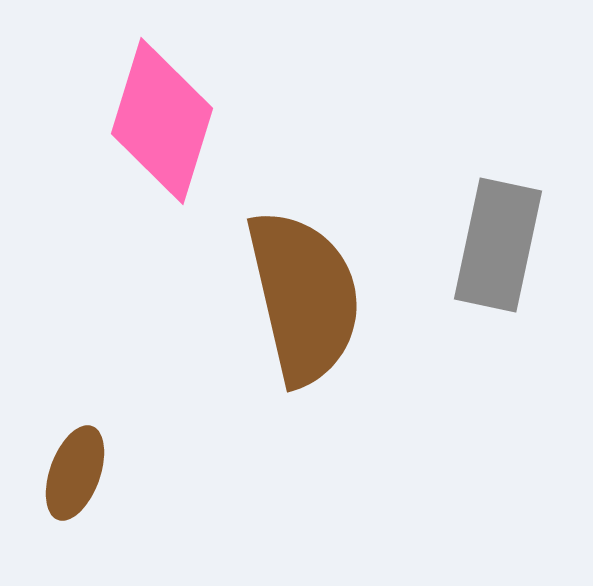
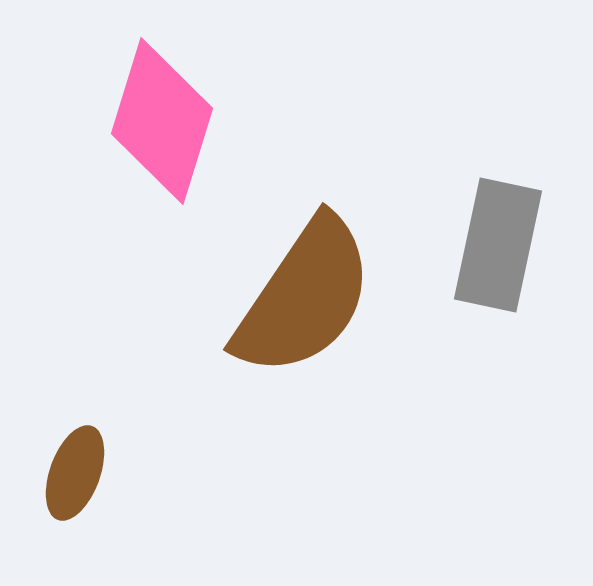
brown semicircle: rotated 47 degrees clockwise
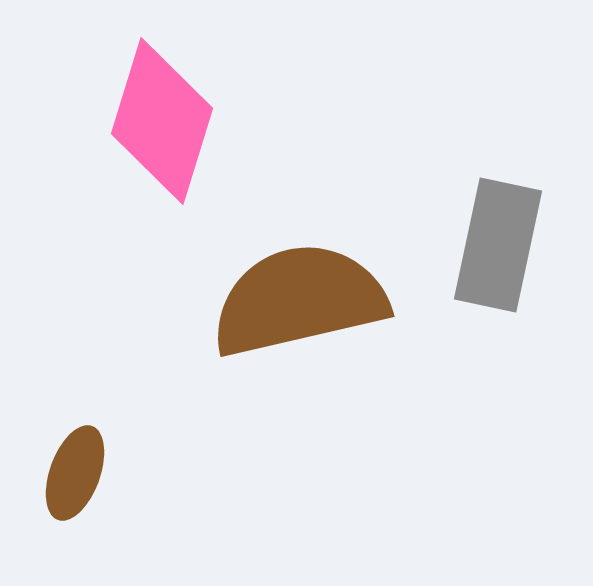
brown semicircle: moved 5 px left, 3 px down; rotated 137 degrees counterclockwise
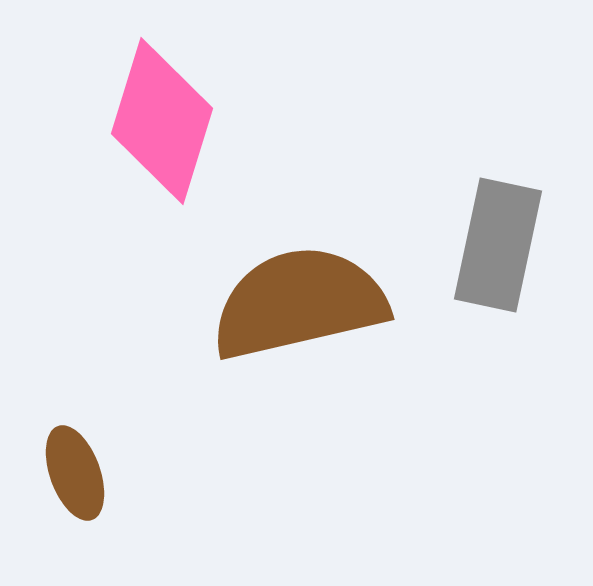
brown semicircle: moved 3 px down
brown ellipse: rotated 40 degrees counterclockwise
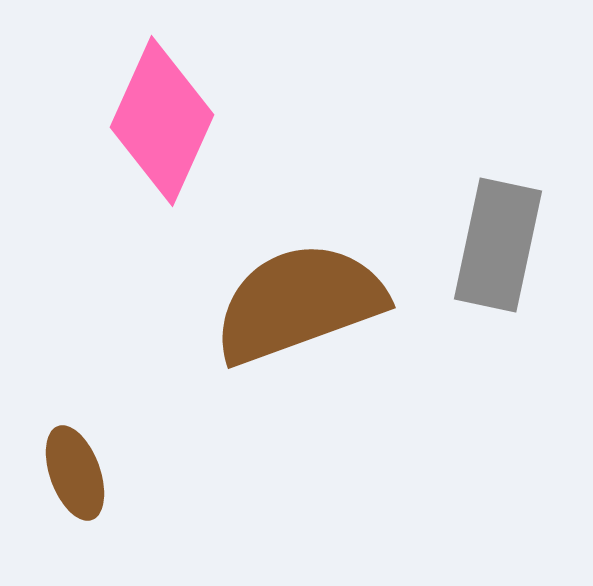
pink diamond: rotated 7 degrees clockwise
brown semicircle: rotated 7 degrees counterclockwise
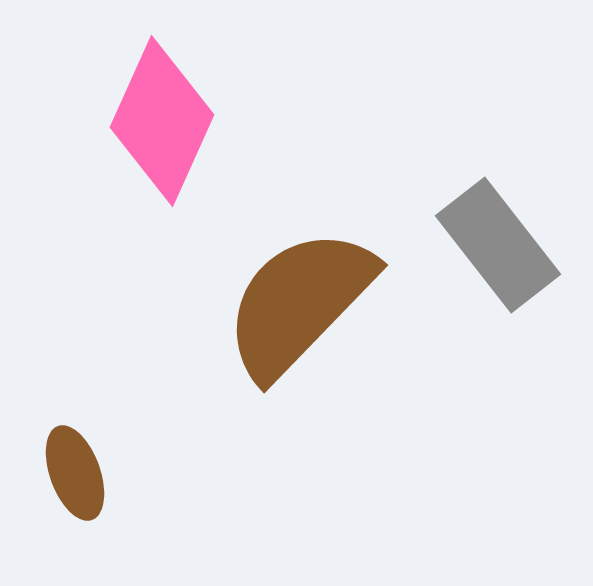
gray rectangle: rotated 50 degrees counterclockwise
brown semicircle: rotated 26 degrees counterclockwise
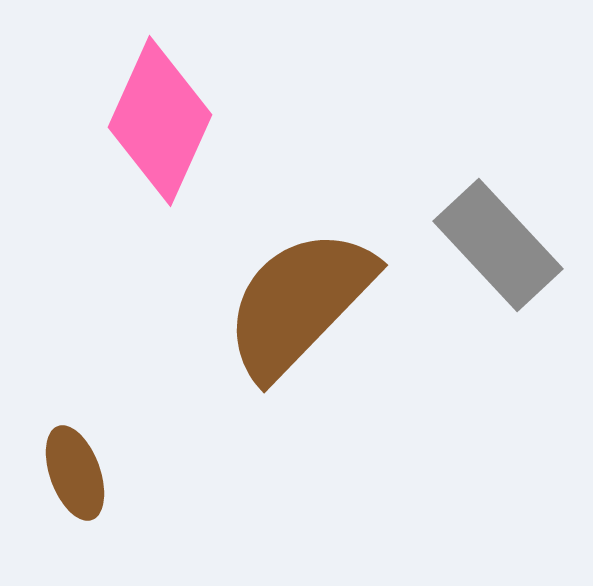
pink diamond: moved 2 px left
gray rectangle: rotated 5 degrees counterclockwise
